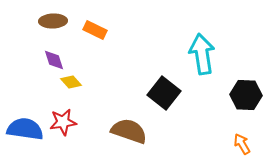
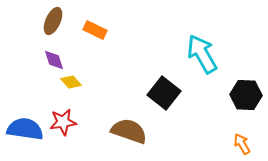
brown ellipse: rotated 64 degrees counterclockwise
cyan arrow: rotated 21 degrees counterclockwise
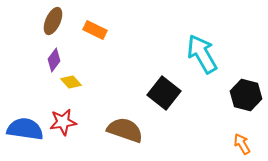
purple diamond: rotated 55 degrees clockwise
black hexagon: rotated 12 degrees clockwise
brown semicircle: moved 4 px left, 1 px up
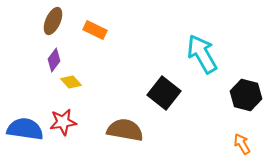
brown semicircle: rotated 9 degrees counterclockwise
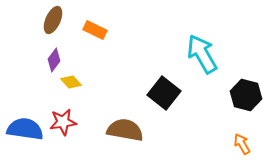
brown ellipse: moved 1 px up
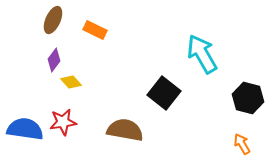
black hexagon: moved 2 px right, 3 px down
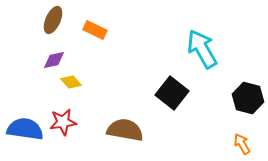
cyan arrow: moved 5 px up
purple diamond: rotated 40 degrees clockwise
black square: moved 8 px right
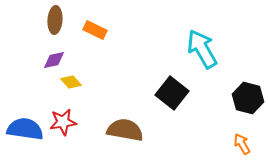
brown ellipse: moved 2 px right; rotated 20 degrees counterclockwise
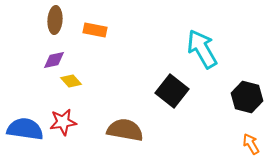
orange rectangle: rotated 15 degrees counterclockwise
yellow diamond: moved 1 px up
black square: moved 2 px up
black hexagon: moved 1 px left, 1 px up
orange arrow: moved 9 px right
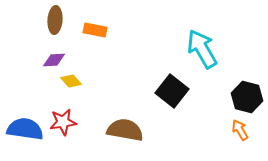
purple diamond: rotated 10 degrees clockwise
orange arrow: moved 11 px left, 14 px up
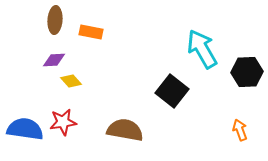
orange rectangle: moved 4 px left, 2 px down
black hexagon: moved 25 px up; rotated 16 degrees counterclockwise
orange arrow: rotated 10 degrees clockwise
